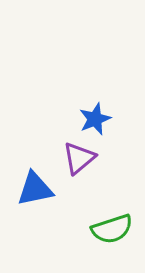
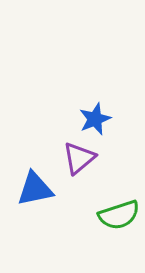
green semicircle: moved 7 px right, 14 px up
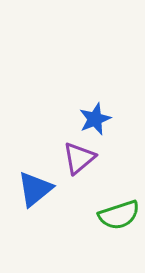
blue triangle: rotated 27 degrees counterclockwise
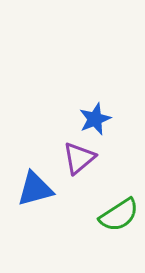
blue triangle: rotated 24 degrees clockwise
green semicircle: rotated 15 degrees counterclockwise
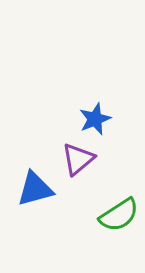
purple triangle: moved 1 px left, 1 px down
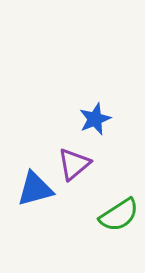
purple triangle: moved 4 px left, 5 px down
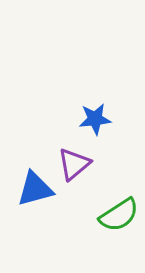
blue star: rotated 16 degrees clockwise
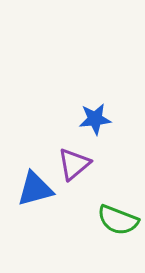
green semicircle: moved 1 px left, 5 px down; rotated 54 degrees clockwise
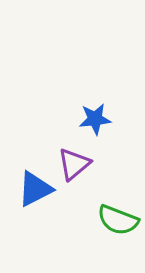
blue triangle: rotated 12 degrees counterclockwise
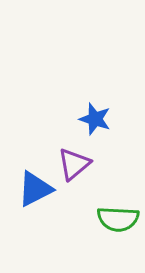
blue star: rotated 24 degrees clockwise
green semicircle: moved 1 px up; rotated 18 degrees counterclockwise
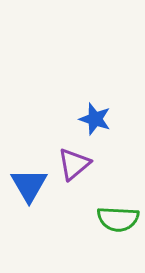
blue triangle: moved 6 px left, 4 px up; rotated 33 degrees counterclockwise
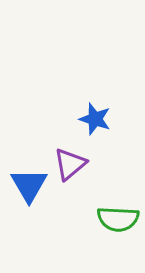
purple triangle: moved 4 px left
